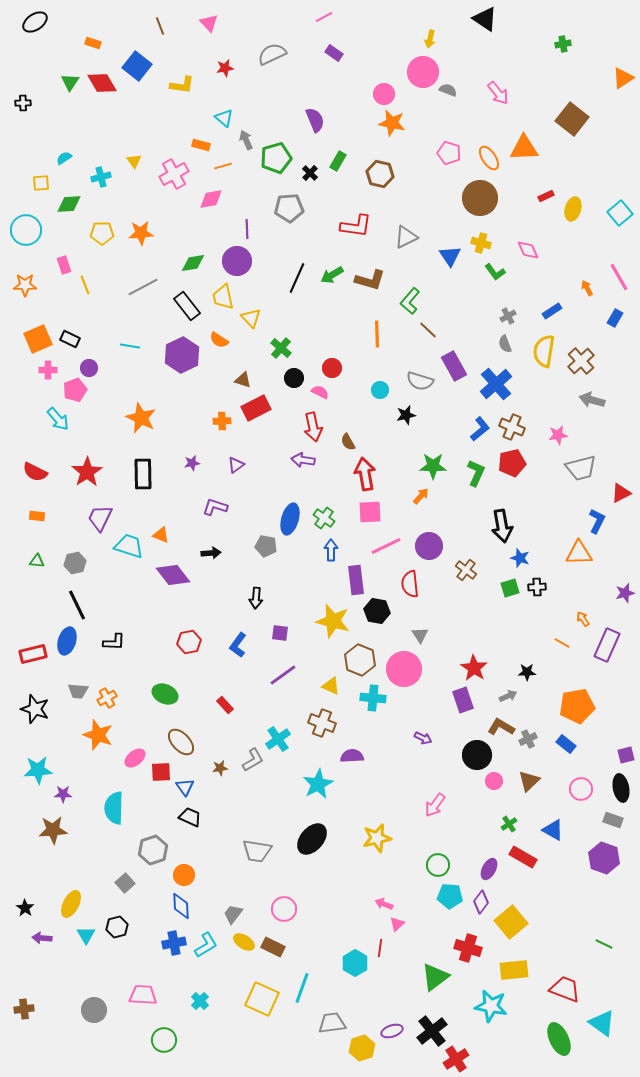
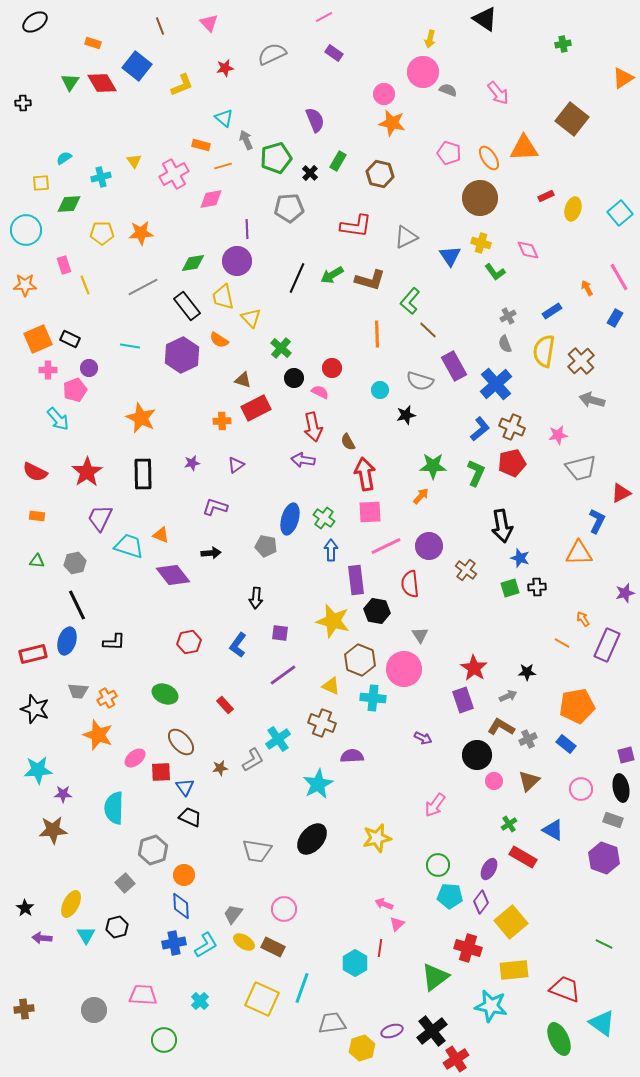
yellow L-shape at (182, 85): rotated 30 degrees counterclockwise
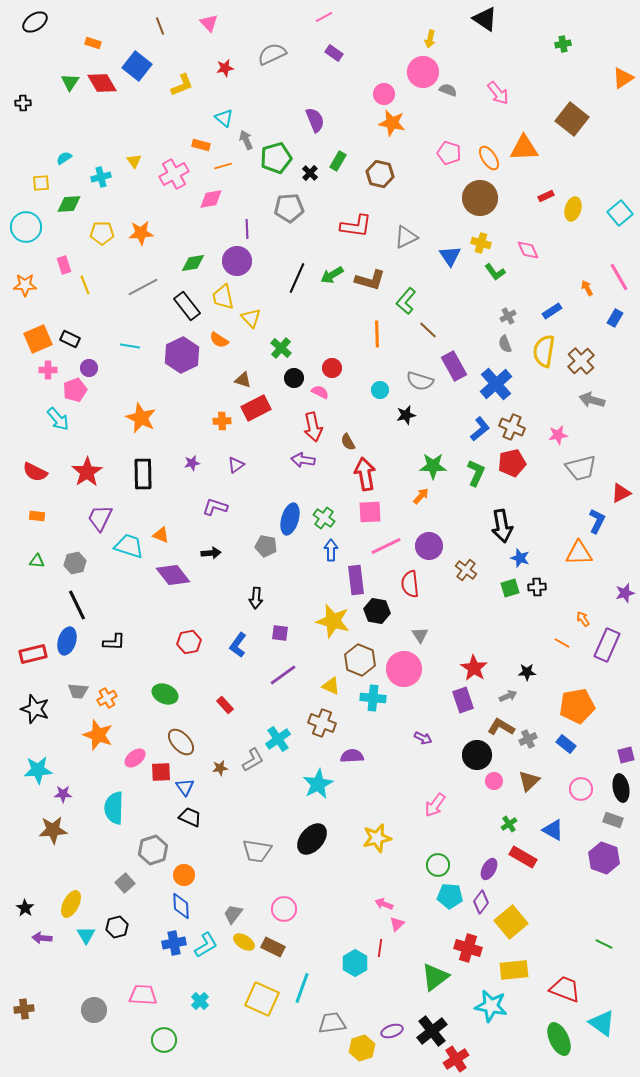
cyan circle at (26, 230): moved 3 px up
green L-shape at (410, 301): moved 4 px left
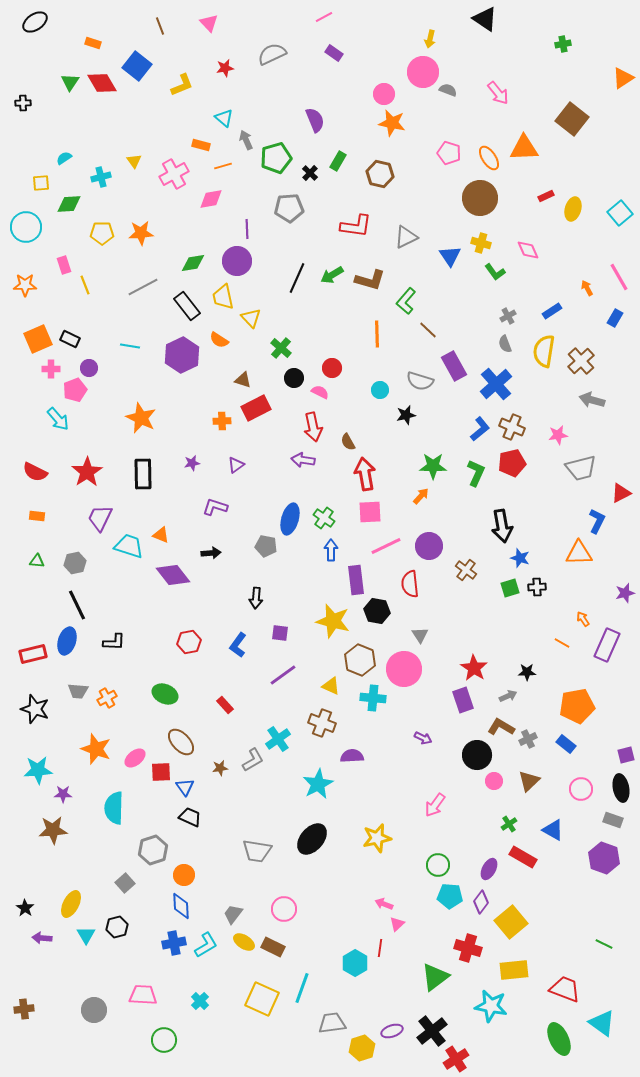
pink cross at (48, 370): moved 3 px right, 1 px up
orange star at (98, 735): moved 2 px left, 14 px down
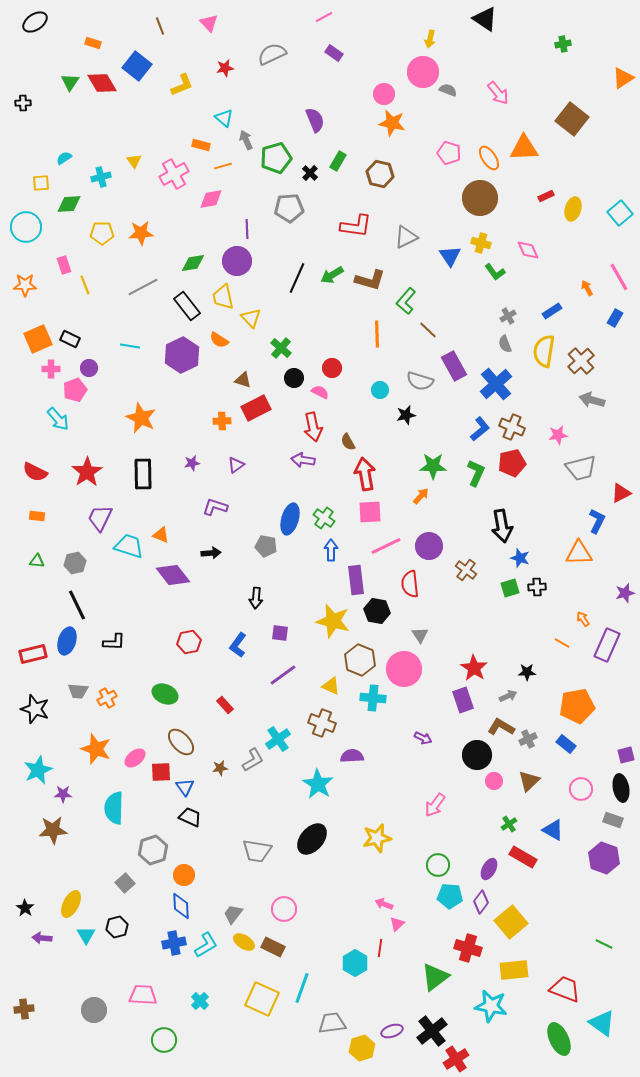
cyan star at (38, 770): rotated 20 degrees counterclockwise
cyan star at (318, 784): rotated 12 degrees counterclockwise
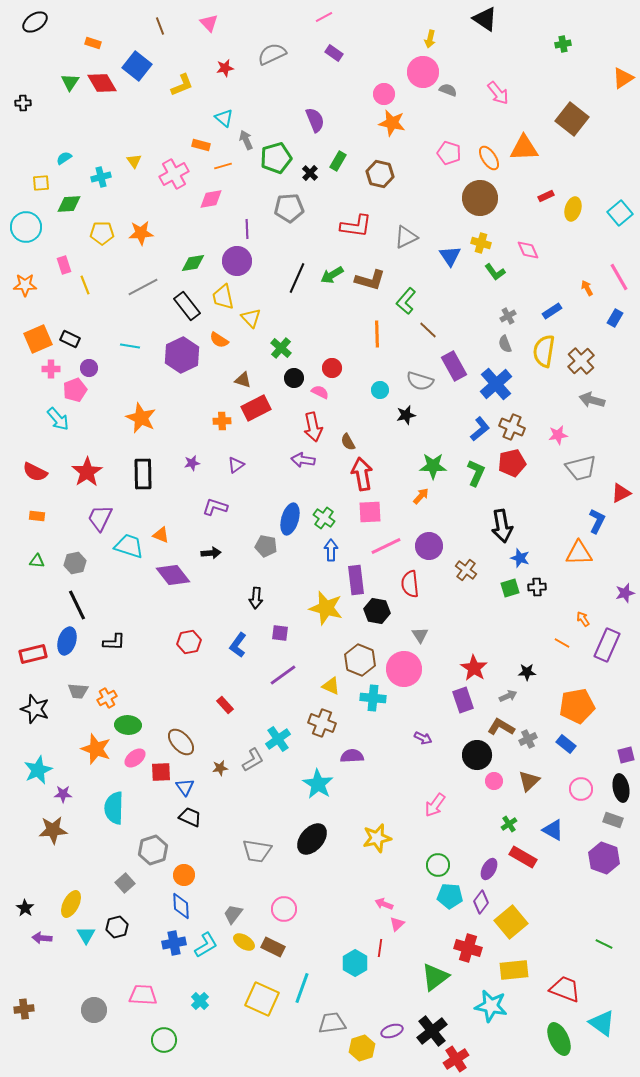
red arrow at (365, 474): moved 3 px left
yellow star at (333, 621): moved 7 px left, 13 px up
green ellipse at (165, 694): moved 37 px left, 31 px down; rotated 20 degrees counterclockwise
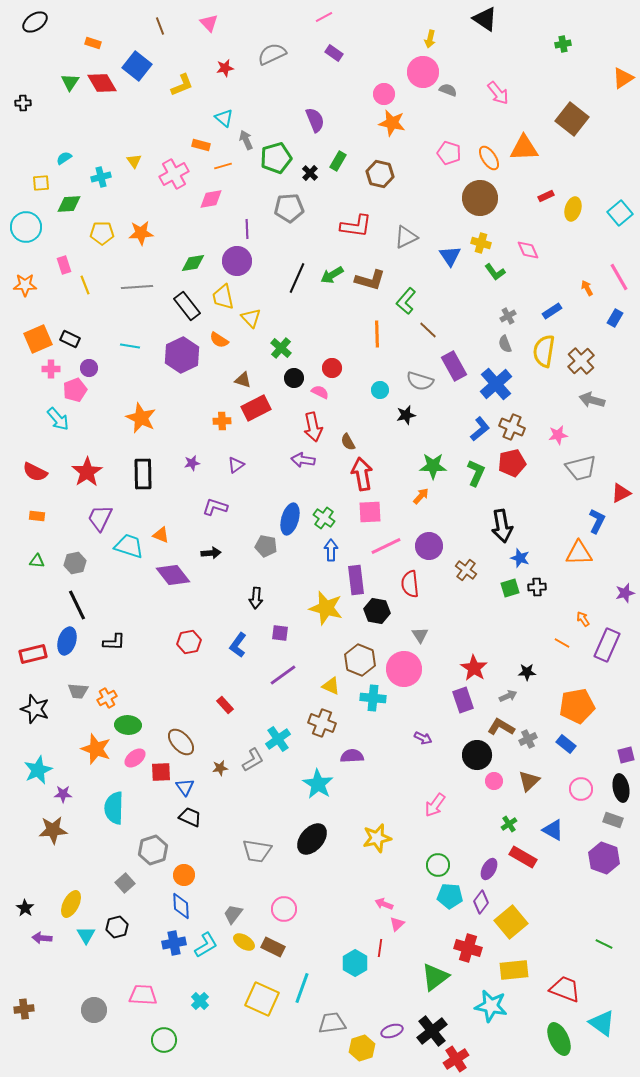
gray line at (143, 287): moved 6 px left; rotated 24 degrees clockwise
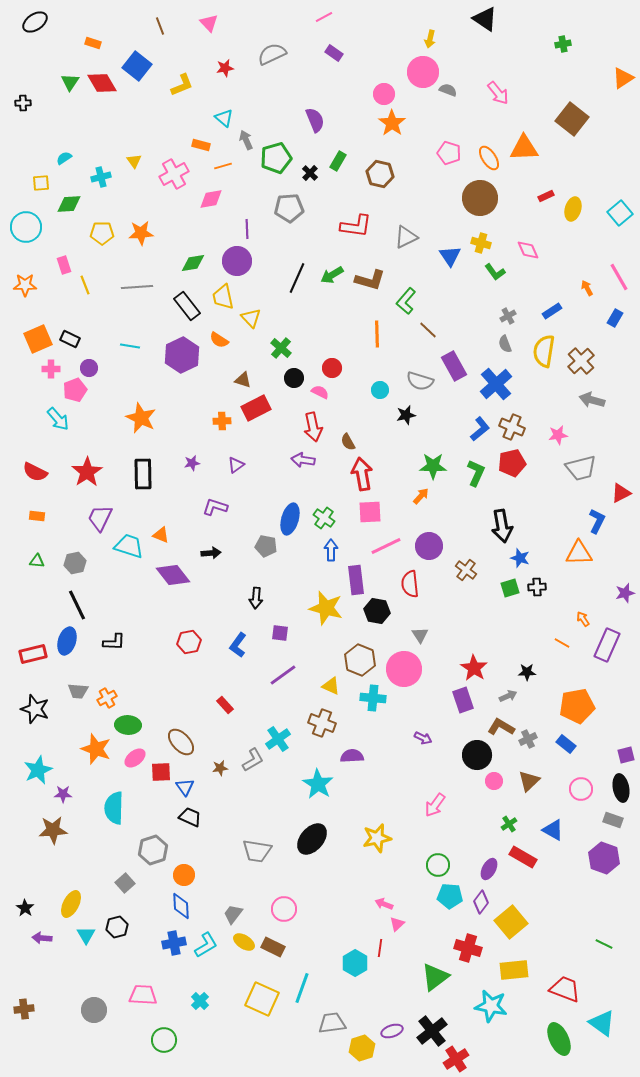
orange star at (392, 123): rotated 24 degrees clockwise
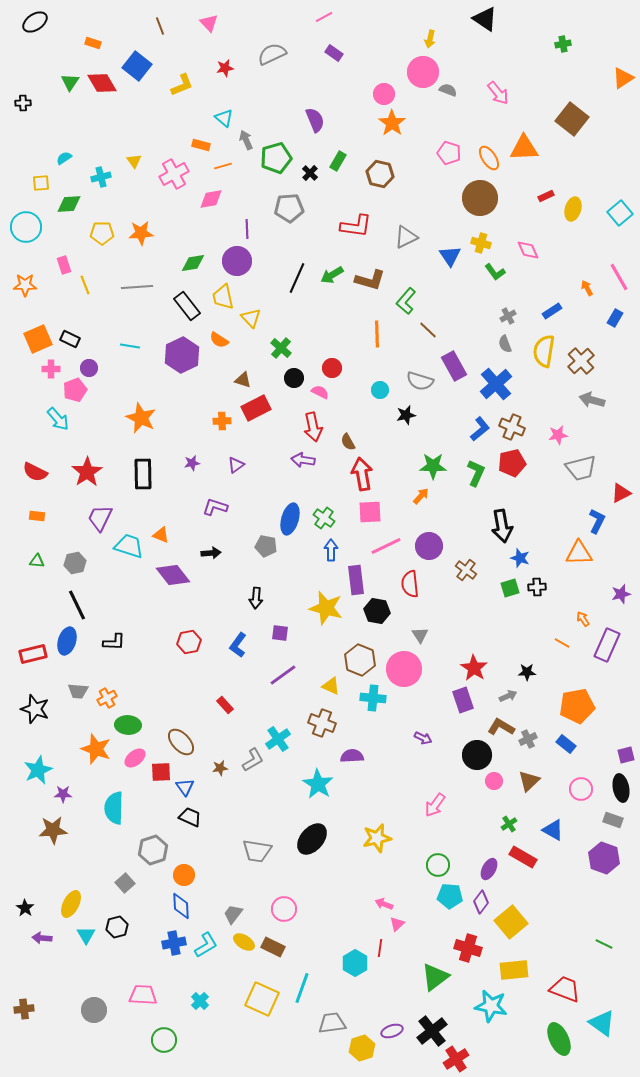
purple star at (625, 593): moved 4 px left, 1 px down
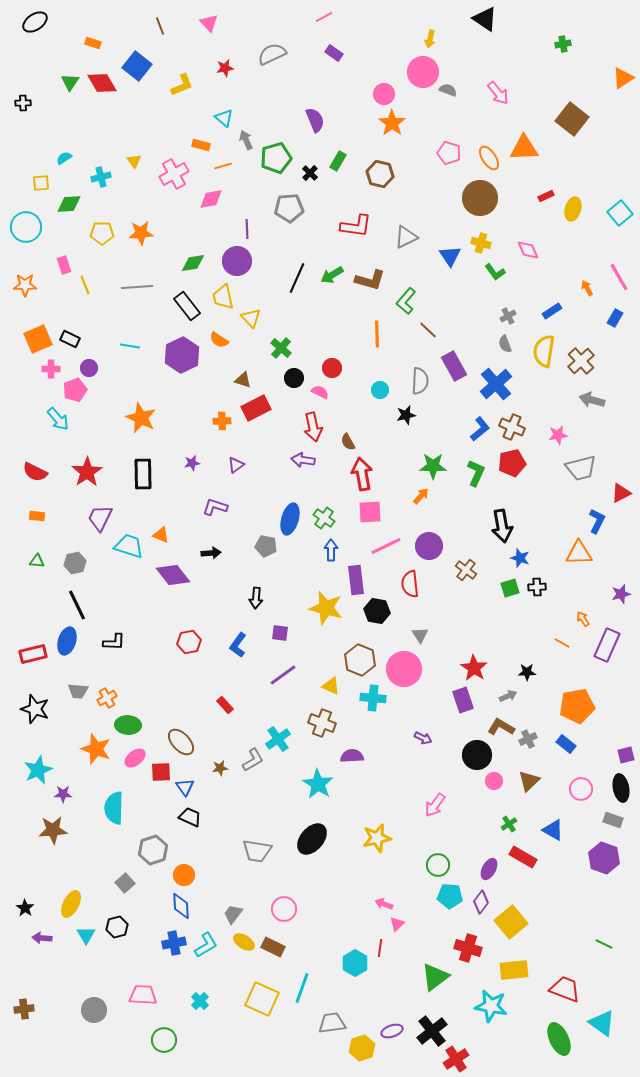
gray semicircle at (420, 381): rotated 104 degrees counterclockwise
